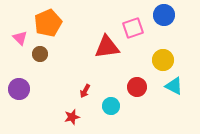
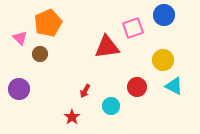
red star: rotated 21 degrees counterclockwise
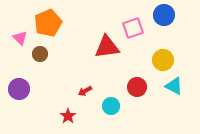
red arrow: rotated 32 degrees clockwise
red star: moved 4 px left, 1 px up
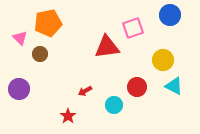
blue circle: moved 6 px right
orange pentagon: rotated 12 degrees clockwise
cyan circle: moved 3 px right, 1 px up
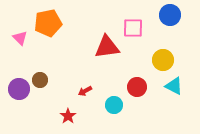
pink square: rotated 20 degrees clockwise
brown circle: moved 26 px down
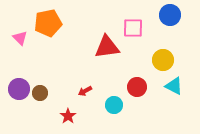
brown circle: moved 13 px down
